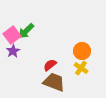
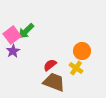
yellow cross: moved 5 px left
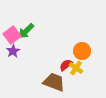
red semicircle: moved 16 px right
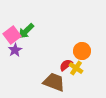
purple star: moved 2 px right, 1 px up
